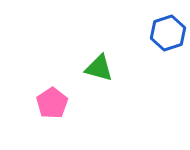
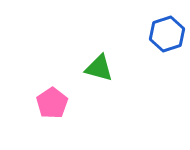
blue hexagon: moved 1 px left, 1 px down
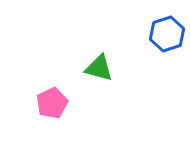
pink pentagon: rotated 8 degrees clockwise
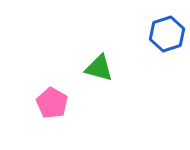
pink pentagon: rotated 16 degrees counterclockwise
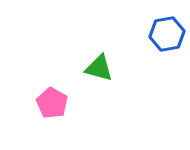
blue hexagon: rotated 8 degrees clockwise
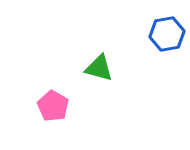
pink pentagon: moved 1 px right, 3 px down
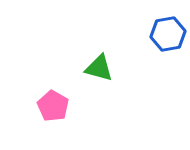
blue hexagon: moved 1 px right
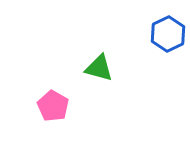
blue hexagon: rotated 16 degrees counterclockwise
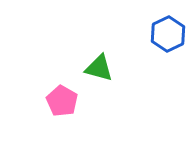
pink pentagon: moved 9 px right, 5 px up
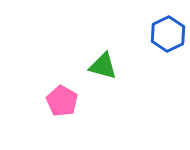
green triangle: moved 4 px right, 2 px up
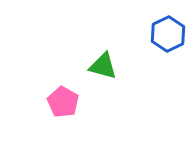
pink pentagon: moved 1 px right, 1 px down
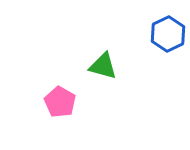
pink pentagon: moved 3 px left
